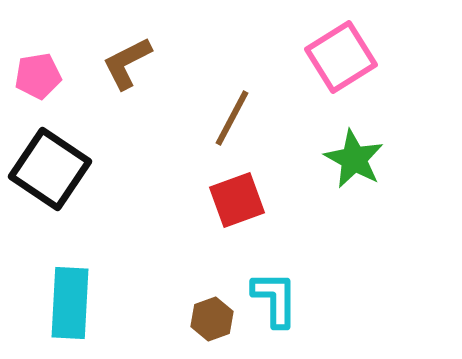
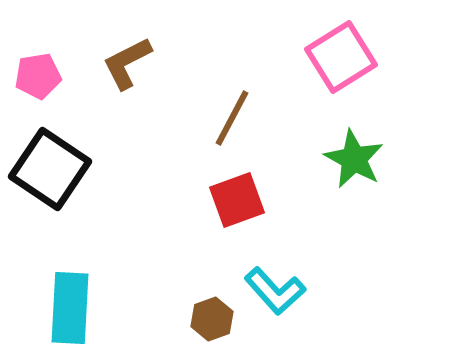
cyan L-shape: moved 8 px up; rotated 138 degrees clockwise
cyan rectangle: moved 5 px down
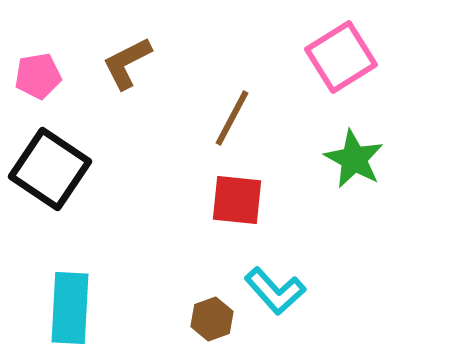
red square: rotated 26 degrees clockwise
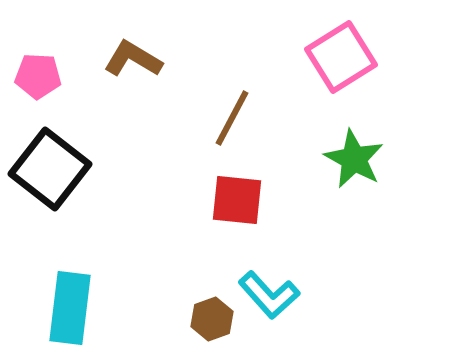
brown L-shape: moved 6 px right, 4 px up; rotated 58 degrees clockwise
pink pentagon: rotated 12 degrees clockwise
black square: rotated 4 degrees clockwise
cyan L-shape: moved 6 px left, 4 px down
cyan rectangle: rotated 4 degrees clockwise
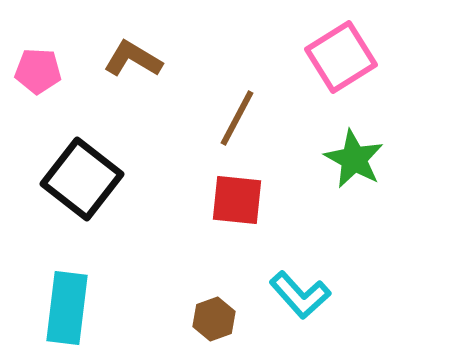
pink pentagon: moved 5 px up
brown line: moved 5 px right
black square: moved 32 px right, 10 px down
cyan L-shape: moved 31 px right
cyan rectangle: moved 3 px left
brown hexagon: moved 2 px right
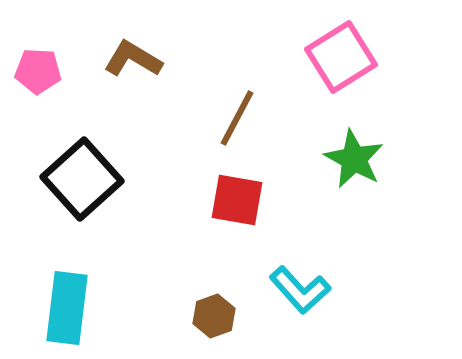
black square: rotated 10 degrees clockwise
red square: rotated 4 degrees clockwise
cyan L-shape: moved 5 px up
brown hexagon: moved 3 px up
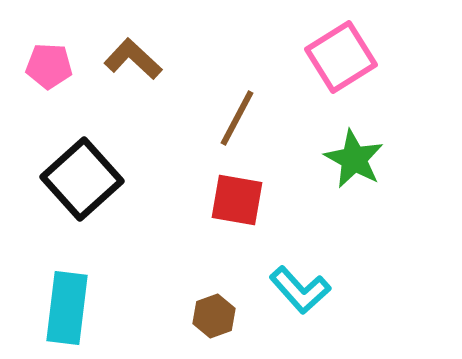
brown L-shape: rotated 12 degrees clockwise
pink pentagon: moved 11 px right, 5 px up
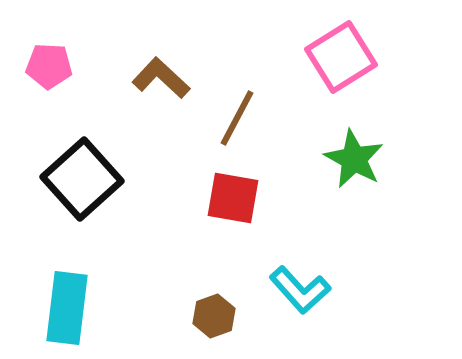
brown L-shape: moved 28 px right, 19 px down
red square: moved 4 px left, 2 px up
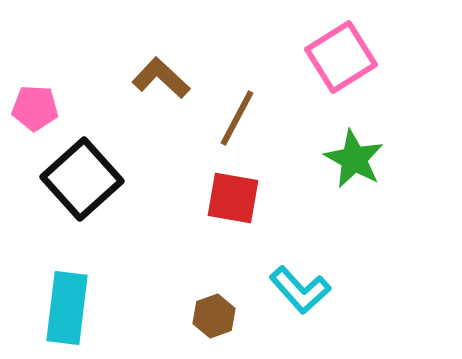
pink pentagon: moved 14 px left, 42 px down
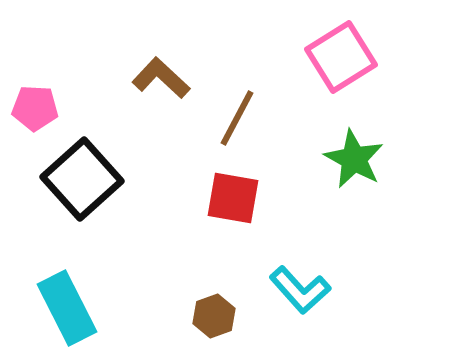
cyan rectangle: rotated 34 degrees counterclockwise
